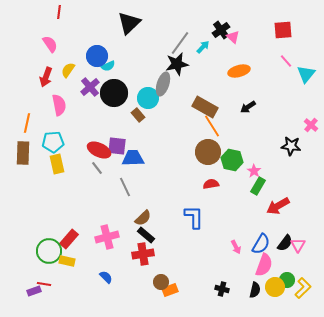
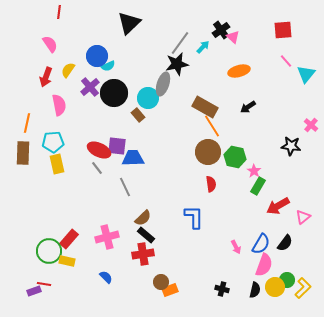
green hexagon at (232, 160): moved 3 px right, 3 px up
red semicircle at (211, 184): rotated 91 degrees clockwise
pink triangle at (298, 245): moved 5 px right, 28 px up; rotated 21 degrees clockwise
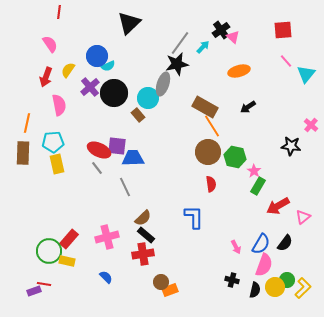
black cross at (222, 289): moved 10 px right, 9 px up
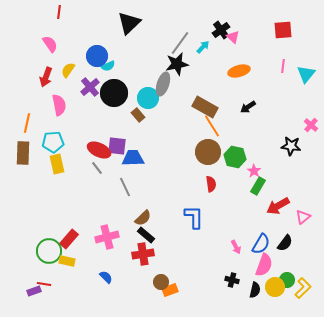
pink line at (286, 61): moved 3 px left, 5 px down; rotated 48 degrees clockwise
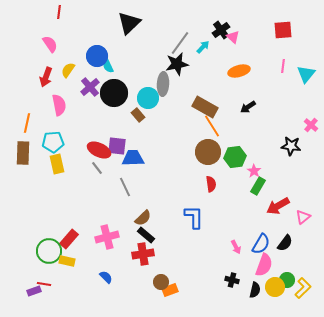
cyan semicircle at (108, 66): rotated 88 degrees clockwise
gray ellipse at (163, 84): rotated 15 degrees counterclockwise
green hexagon at (235, 157): rotated 20 degrees counterclockwise
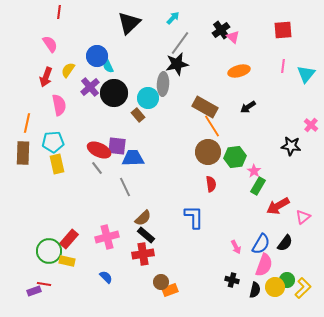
cyan arrow at (203, 47): moved 30 px left, 29 px up
